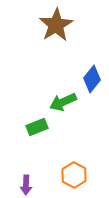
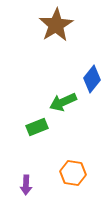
orange hexagon: moved 1 px left, 2 px up; rotated 20 degrees counterclockwise
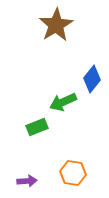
purple arrow: moved 1 px right, 4 px up; rotated 96 degrees counterclockwise
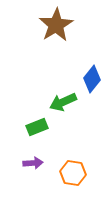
purple arrow: moved 6 px right, 18 px up
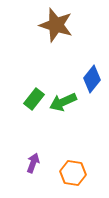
brown star: rotated 24 degrees counterclockwise
green rectangle: moved 3 px left, 28 px up; rotated 30 degrees counterclockwise
purple arrow: rotated 66 degrees counterclockwise
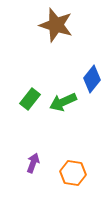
green rectangle: moved 4 px left
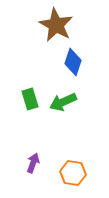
brown star: rotated 12 degrees clockwise
blue diamond: moved 19 px left, 17 px up; rotated 20 degrees counterclockwise
green rectangle: rotated 55 degrees counterclockwise
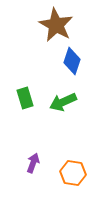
blue diamond: moved 1 px left, 1 px up
green rectangle: moved 5 px left, 1 px up
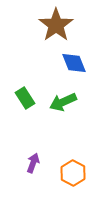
brown star: rotated 8 degrees clockwise
blue diamond: moved 2 px right, 2 px down; rotated 40 degrees counterclockwise
green rectangle: rotated 15 degrees counterclockwise
orange hexagon: rotated 20 degrees clockwise
